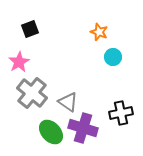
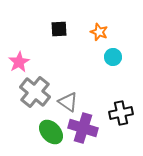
black square: moved 29 px right; rotated 18 degrees clockwise
gray cross: moved 3 px right, 1 px up
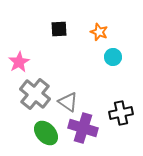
gray cross: moved 2 px down
green ellipse: moved 5 px left, 1 px down
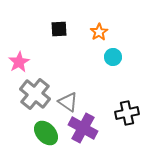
orange star: rotated 18 degrees clockwise
black cross: moved 6 px right
purple cross: rotated 12 degrees clockwise
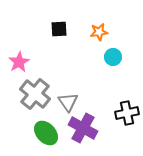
orange star: rotated 24 degrees clockwise
gray triangle: rotated 20 degrees clockwise
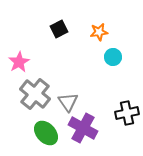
black square: rotated 24 degrees counterclockwise
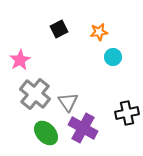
pink star: moved 1 px right, 2 px up
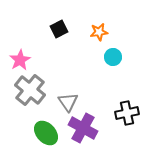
gray cross: moved 5 px left, 4 px up
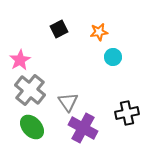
green ellipse: moved 14 px left, 6 px up
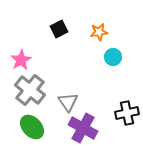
pink star: moved 1 px right
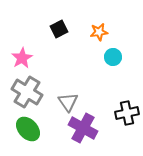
pink star: moved 1 px right, 2 px up
gray cross: moved 3 px left, 2 px down; rotated 8 degrees counterclockwise
green ellipse: moved 4 px left, 2 px down
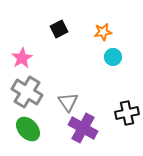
orange star: moved 4 px right
